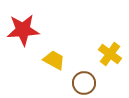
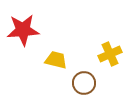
yellow cross: rotated 30 degrees clockwise
yellow trapezoid: moved 2 px right; rotated 15 degrees counterclockwise
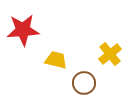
yellow cross: rotated 15 degrees counterclockwise
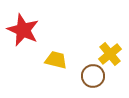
red star: rotated 28 degrees clockwise
brown circle: moved 9 px right, 7 px up
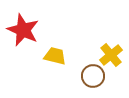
yellow cross: moved 1 px right, 1 px down
yellow trapezoid: moved 1 px left, 4 px up
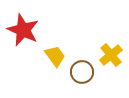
yellow trapezoid: rotated 40 degrees clockwise
brown circle: moved 11 px left, 4 px up
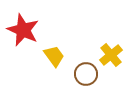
yellow trapezoid: moved 1 px left
brown circle: moved 4 px right, 2 px down
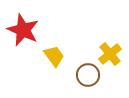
yellow cross: moved 1 px left, 1 px up
brown circle: moved 2 px right, 1 px down
